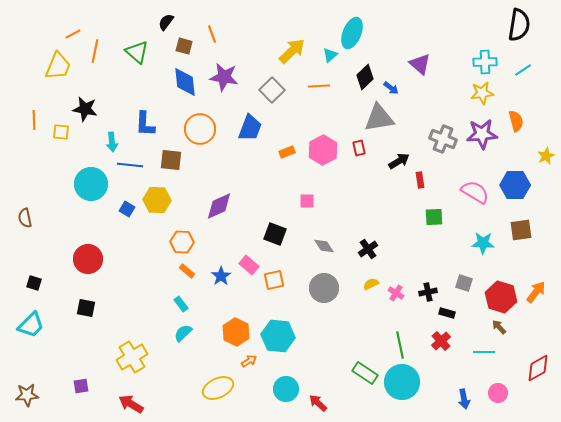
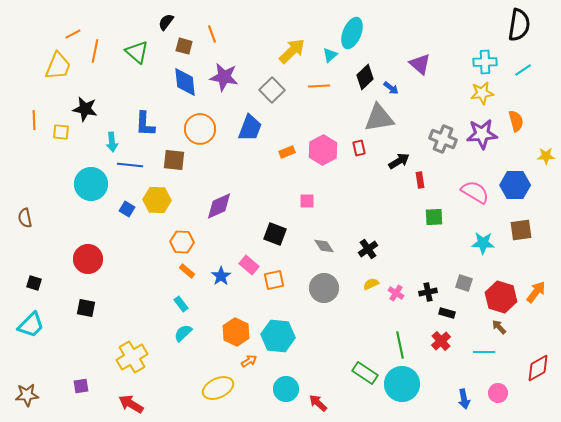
yellow star at (546, 156): rotated 24 degrees clockwise
brown square at (171, 160): moved 3 px right
cyan circle at (402, 382): moved 2 px down
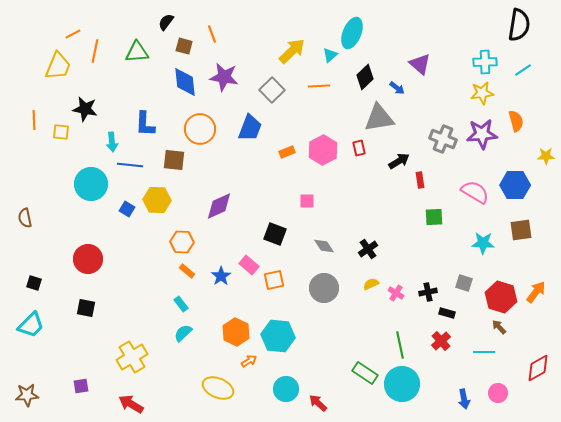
green triangle at (137, 52): rotated 45 degrees counterclockwise
blue arrow at (391, 88): moved 6 px right
yellow ellipse at (218, 388): rotated 48 degrees clockwise
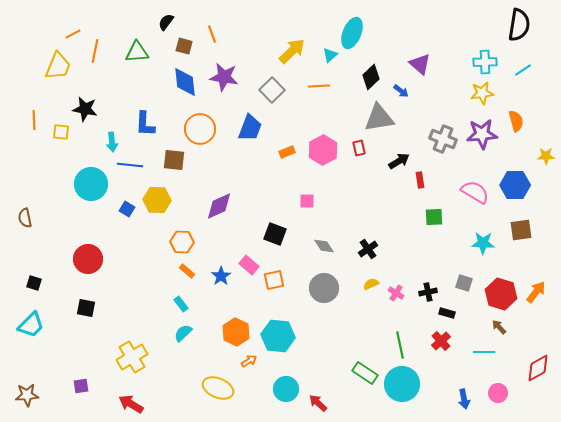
black diamond at (365, 77): moved 6 px right
blue arrow at (397, 88): moved 4 px right, 3 px down
red hexagon at (501, 297): moved 3 px up
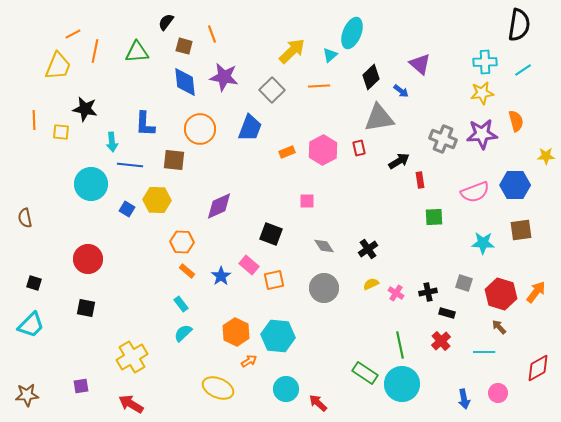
pink semicircle at (475, 192): rotated 128 degrees clockwise
black square at (275, 234): moved 4 px left
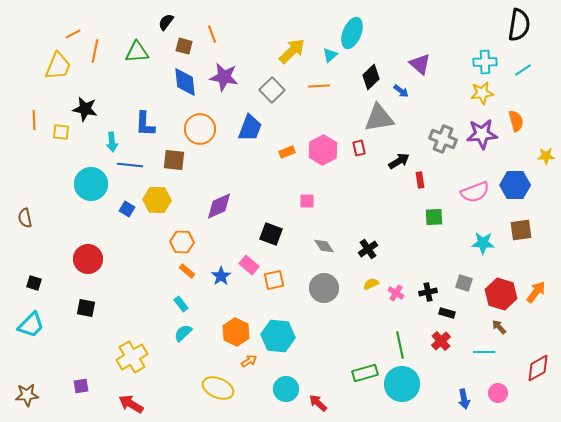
green rectangle at (365, 373): rotated 50 degrees counterclockwise
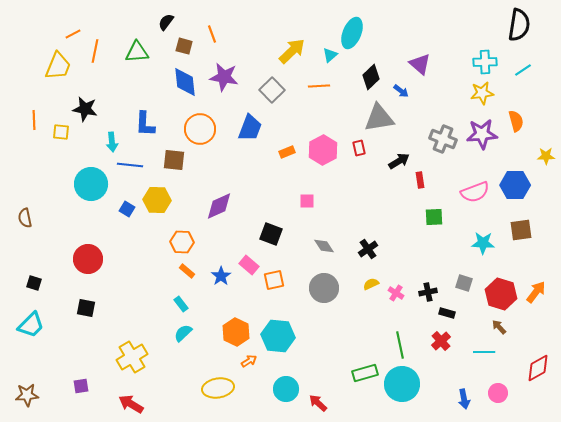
yellow ellipse at (218, 388): rotated 32 degrees counterclockwise
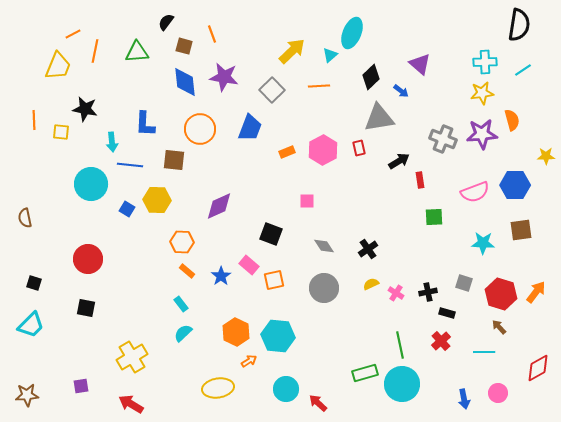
orange semicircle at (516, 121): moved 4 px left, 1 px up
